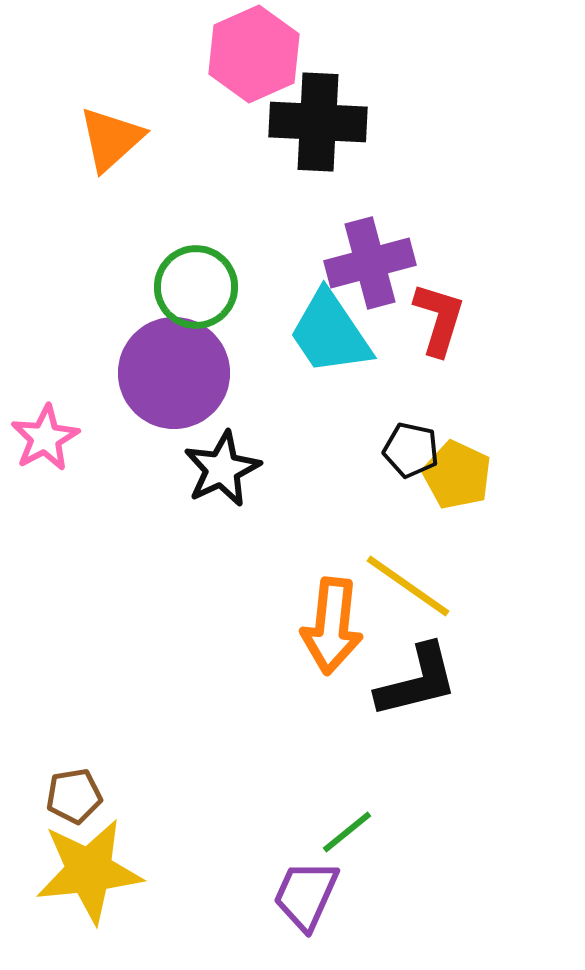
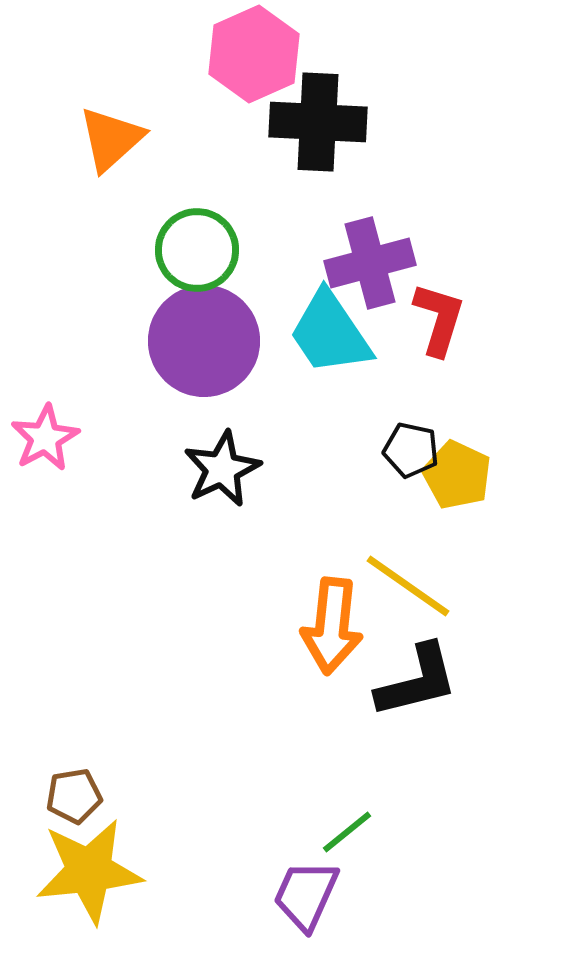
green circle: moved 1 px right, 37 px up
purple circle: moved 30 px right, 32 px up
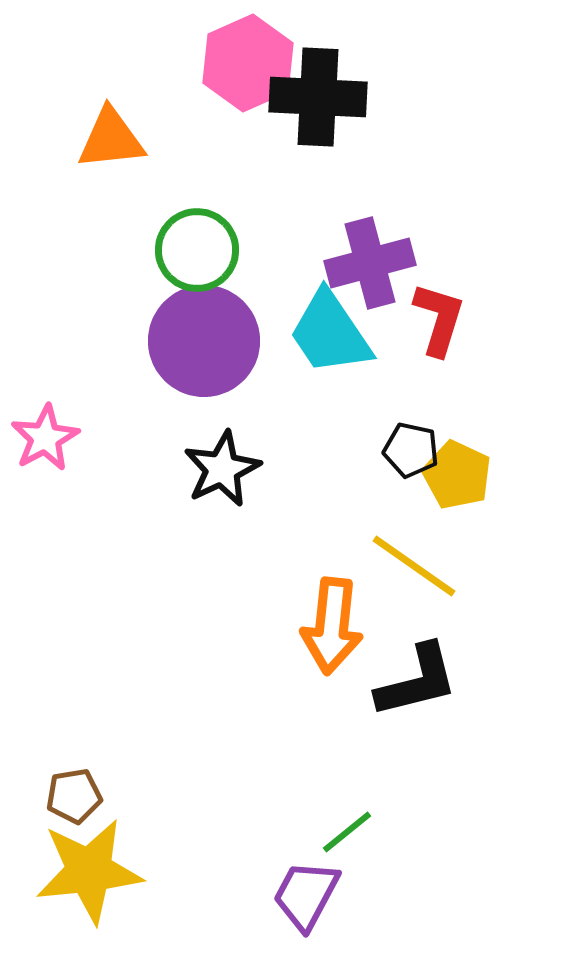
pink hexagon: moved 6 px left, 9 px down
black cross: moved 25 px up
orange triangle: rotated 36 degrees clockwise
yellow line: moved 6 px right, 20 px up
purple trapezoid: rotated 4 degrees clockwise
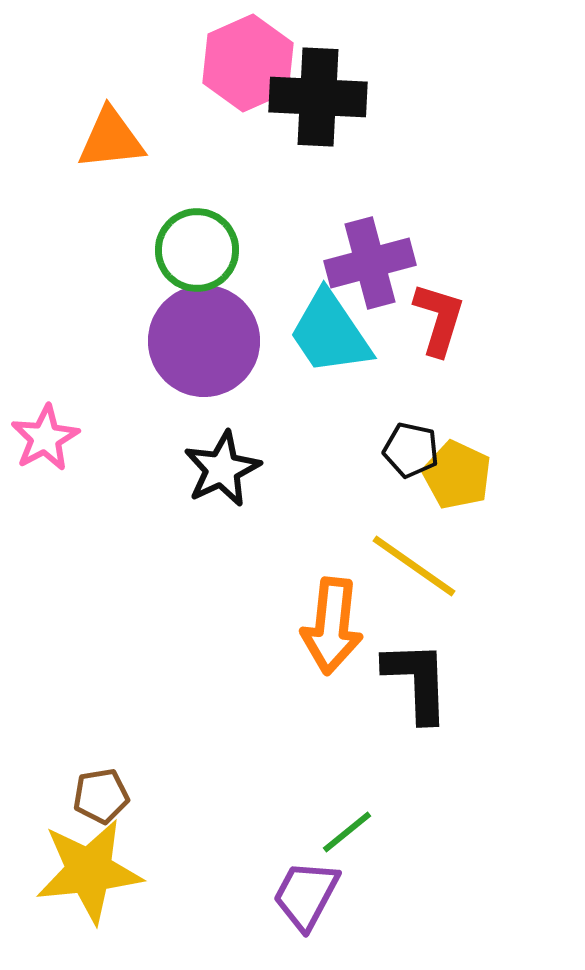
black L-shape: rotated 78 degrees counterclockwise
brown pentagon: moved 27 px right
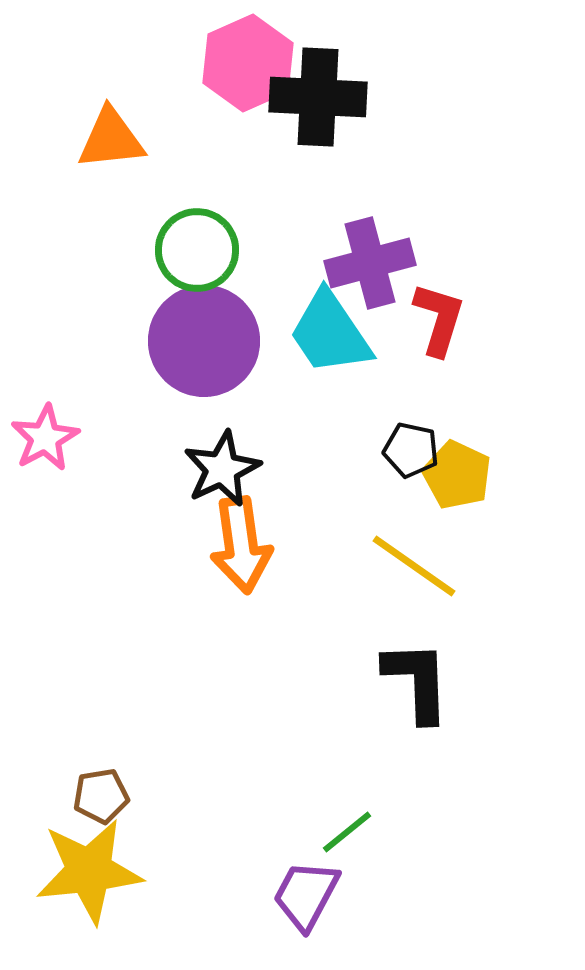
orange arrow: moved 91 px left, 81 px up; rotated 14 degrees counterclockwise
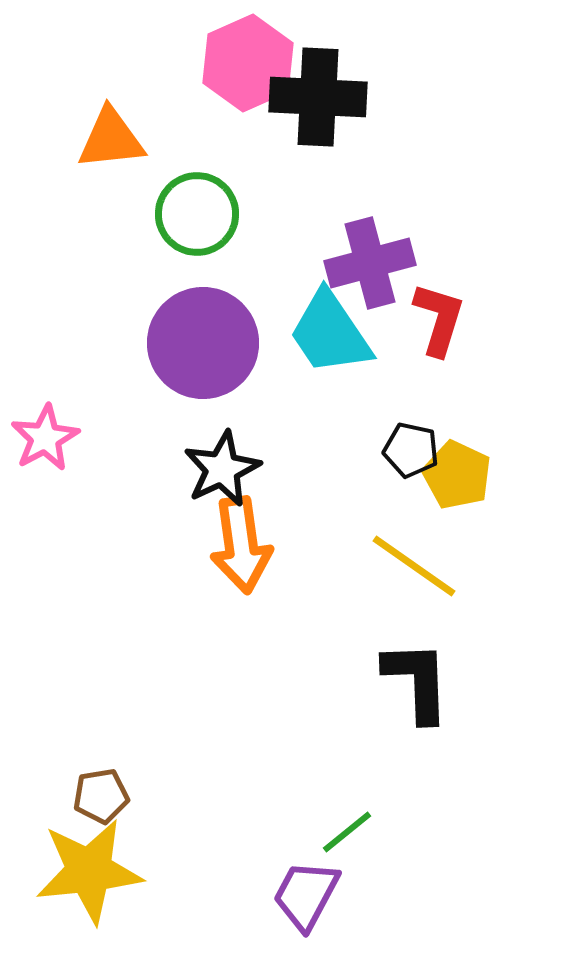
green circle: moved 36 px up
purple circle: moved 1 px left, 2 px down
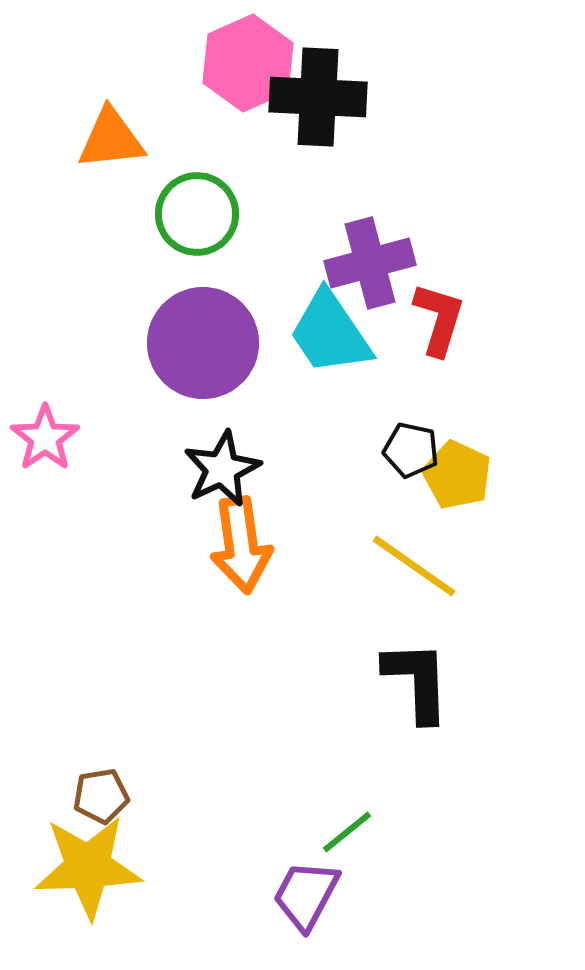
pink star: rotated 6 degrees counterclockwise
yellow star: moved 1 px left, 4 px up; rotated 4 degrees clockwise
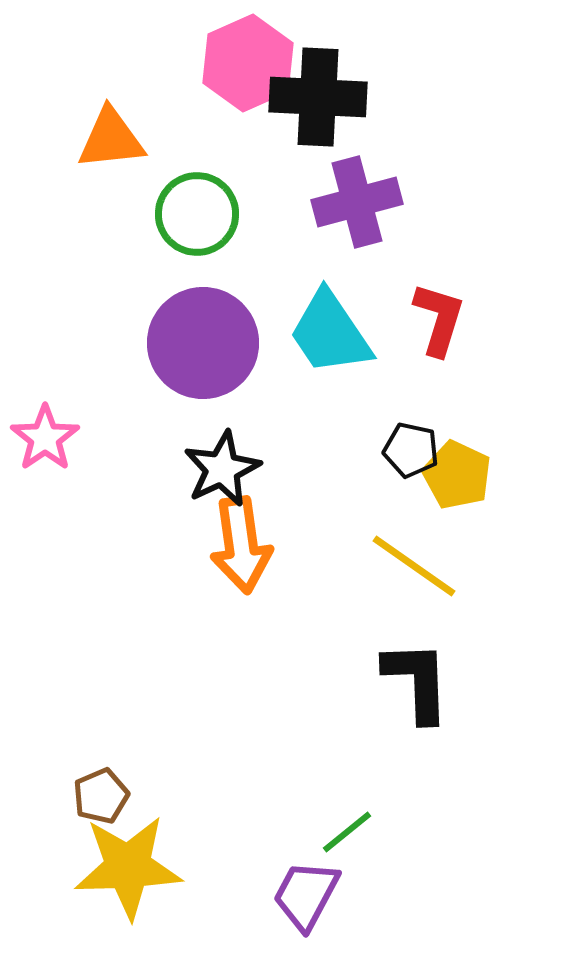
purple cross: moved 13 px left, 61 px up
brown pentagon: rotated 14 degrees counterclockwise
yellow star: moved 40 px right
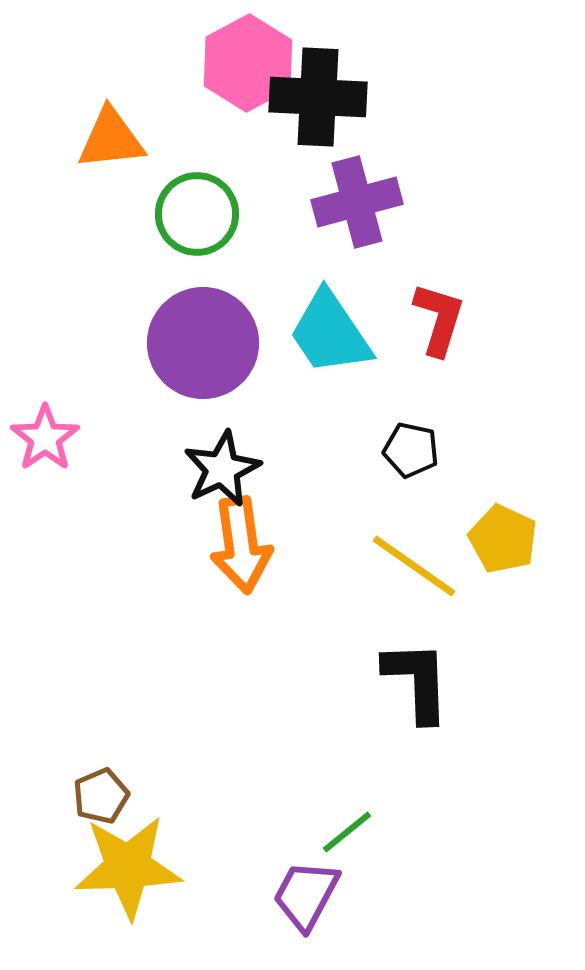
pink hexagon: rotated 4 degrees counterclockwise
yellow pentagon: moved 46 px right, 64 px down
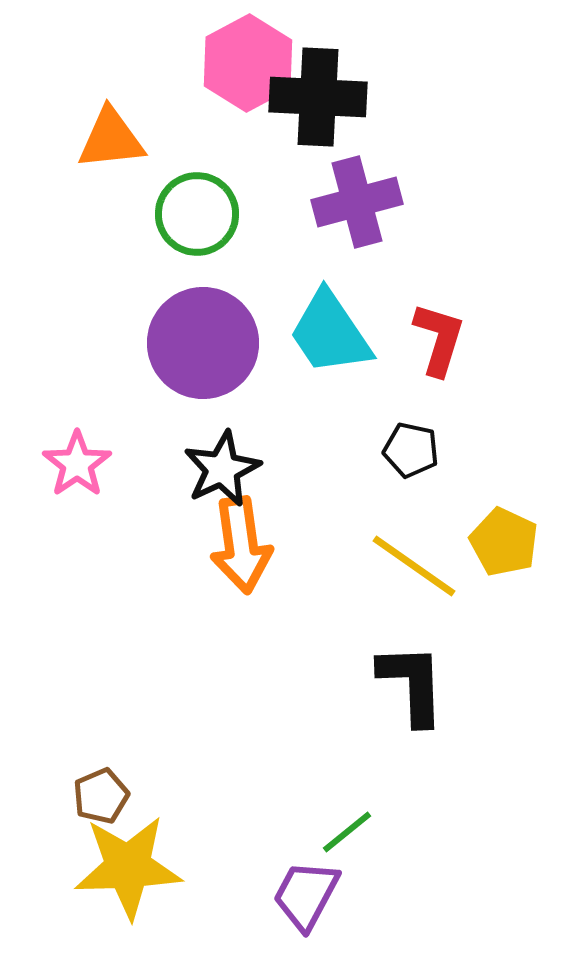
red L-shape: moved 20 px down
pink star: moved 32 px right, 26 px down
yellow pentagon: moved 1 px right, 3 px down
black L-shape: moved 5 px left, 3 px down
